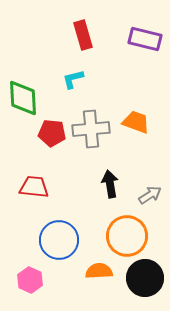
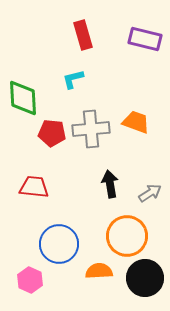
gray arrow: moved 2 px up
blue circle: moved 4 px down
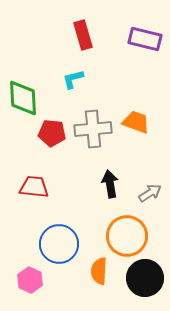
gray cross: moved 2 px right
orange semicircle: rotated 84 degrees counterclockwise
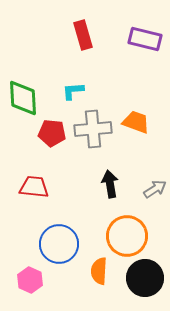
cyan L-shape: moved 12 px down; rotated 10 degrees clockwise
gray arrow: moved 5 px right, 4 px up
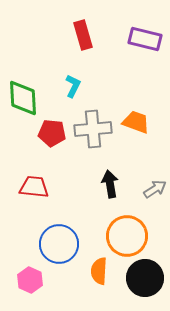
cyan L-shape: moved 5 px up; rotated 120 degrees clockwise
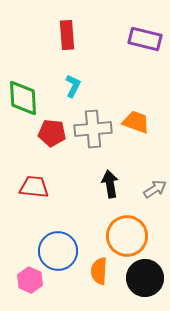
red rectangle: moved 16 px left; rotated 12 degrees clockwise
blue circle: moved 1 px left, 7 px down
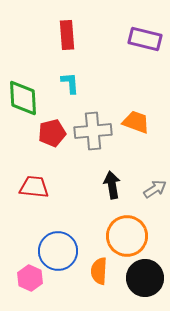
cyan L-shape: moved 3 px left, 3 px up; rotated 30 degrees counterclockwise
gray cross: moved 2 px down
red pentagon: rotated 20 degrees counterclockwise
black arrow: moved 2 px right, 1 px down
pink hexagon: moved 2 px up
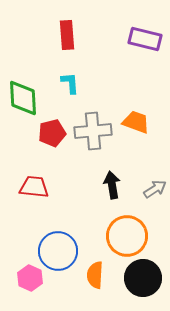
orange semicircle: moved 4 px left, 4 px down
black circle: moved 2 px left
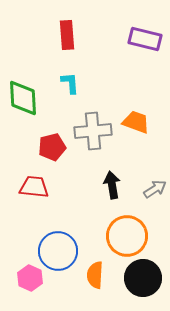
red pentagon: moved 14 px down
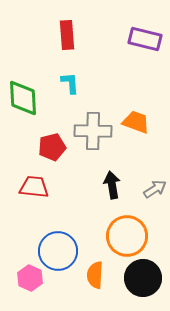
gray cross: rotated 6 degrees clockwise
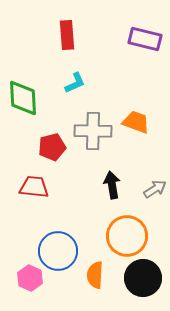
cyan L-shape: moved 5 px right; rotated 70 degrees clockwise
